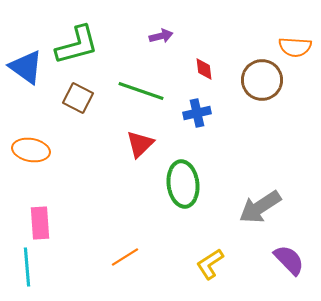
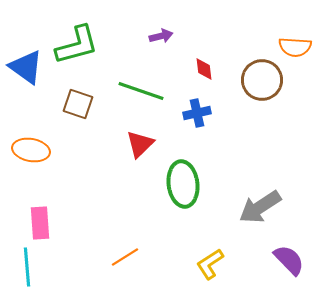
brown square: moved 6 px down; rotated 8 degrees counterclockwise
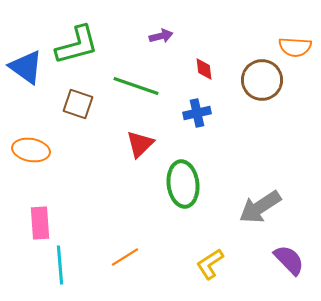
green line: moved 5 px left, 5 px up
cyan line: moved 33 px right, 2 px up
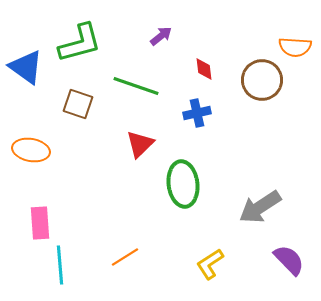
purple arrow: rotated 25 degrees counterclockwise
green L-shape: moved 3 px right, 2 px up
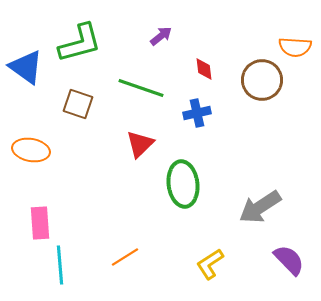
green line: moved 5 px right, 2 px down
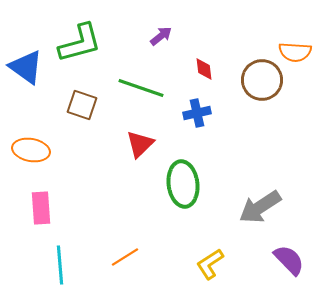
orange semicircle: moved 5 px down
brown square: moved 4 px right, 1 px down
pink rectangle: moved 1 px right, 15 px up
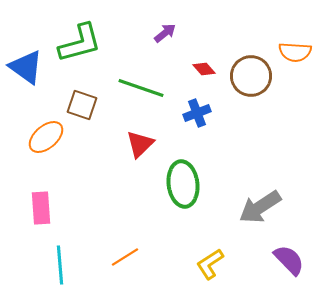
purple arrow: moved 4 px right, 3 px up
red diamond: rotated 35 degrees counterclockwise
brown circle: moved 11 px left, 4 px up
blue cross: rotated 8 degrees counterclockwise
orange ellipse: moved 15 px right, 13 px up; rotated 51 degrees counterclockwise
